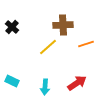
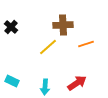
black cross: moved 1 px left
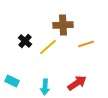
black cross: moved 14 px right, 14 px down
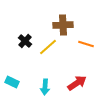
orange line: rotated 35 degrees clockwise
cyan rectangle: moved 1 px down
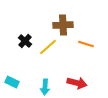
red arrow: rotated 48 degrees clockwise
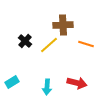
yellow line: moved 1 px right, 2 px up
cyan rectangle: rotated 56 degrees counterclockwise
cyan arrow: moved 2 px right
